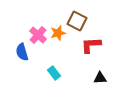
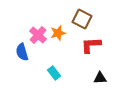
brown square: moved 5 px right, 2 px up
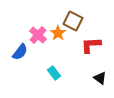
brown square: moved 9 px left, 2 px down
orange star: rotated 21 degrees counterclockwise
blue semicircle: moved 2 px left; rotated 126 degrees counterclockwise
black triangle: rotated 40 degrees clockwise
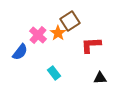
brown square: moved 3 px left; rotated 30 degrees clockwise
black triangle: rotated 40 degrees counterclockwise
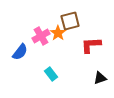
brown square: rotated 18 degrees clockwise
pink cross: moved 3 px right, 1 px down; rotated 18 degrees clockwise
cyan rectangle: moved 3 px left, 1 px down
black triangle: rotated 16 degrees counterclockwise
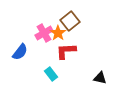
brown square: rotated 24 degrees counterclockwise
pink cross: moved 3 px right, 3 px up
red L-shape: moved 25 px left, 6 px down
black triangle: rotated 32 degrees clockwise
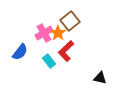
red L-shape: rotated 40 degrees counterclockwise
cyan rectangle: moved 2 px left, 13 px up
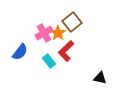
brown square: moved 2 px right, 1 px down
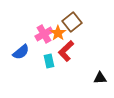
pink cross: moved 1 px down
blue semicircle: moved 1 px right; rotated 12 degrees clockwise
cyan rectangle: rotated 24 degrees clockwise
black triangle: rotated 16 degrees counterclockwise
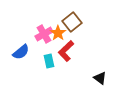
black triangle: rotated 40 degrees clockwise
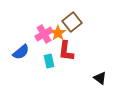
red L-shape: rotated 40 degrees counterclockwise
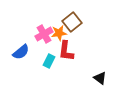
orange star: moved 1 px right; rotated 28 degrees clockwise
cyan rectangle: rotated 40 degrees clockwise
